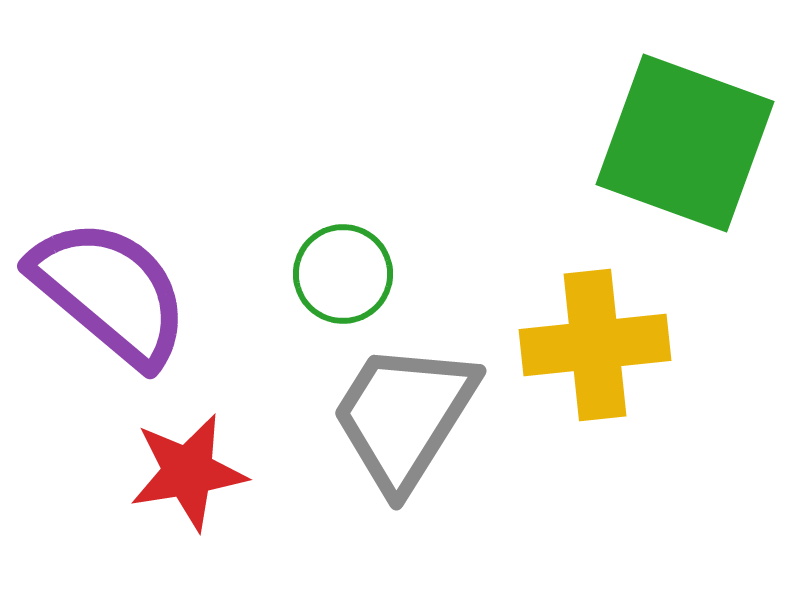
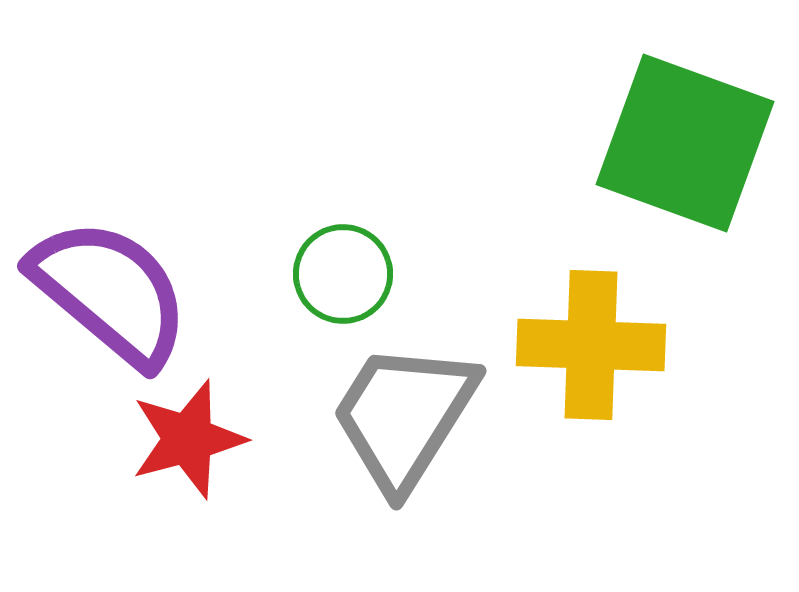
yellow cross: moved 4 px left; rotated 8 degrees clockwise
red star: moved 33 px up; rotated 6 degrees counterclockwise
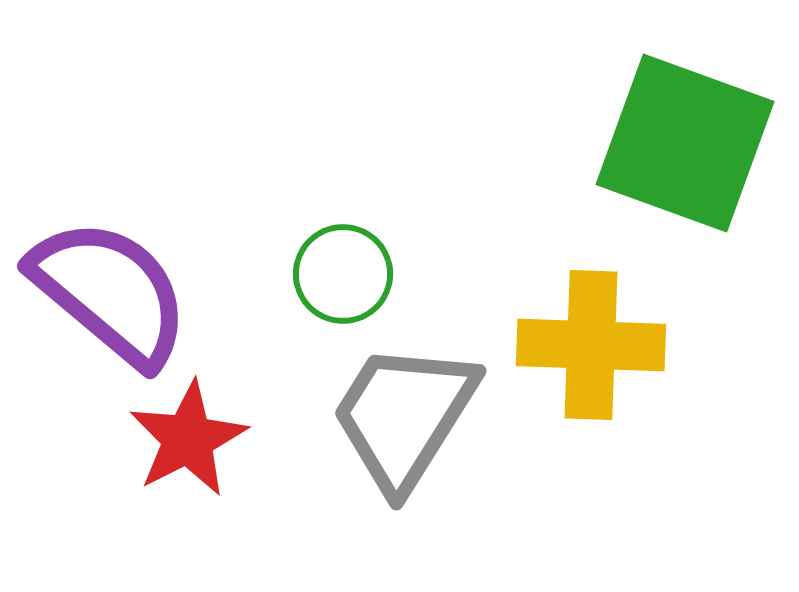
red star: rotated 12 degrees counterclockwise
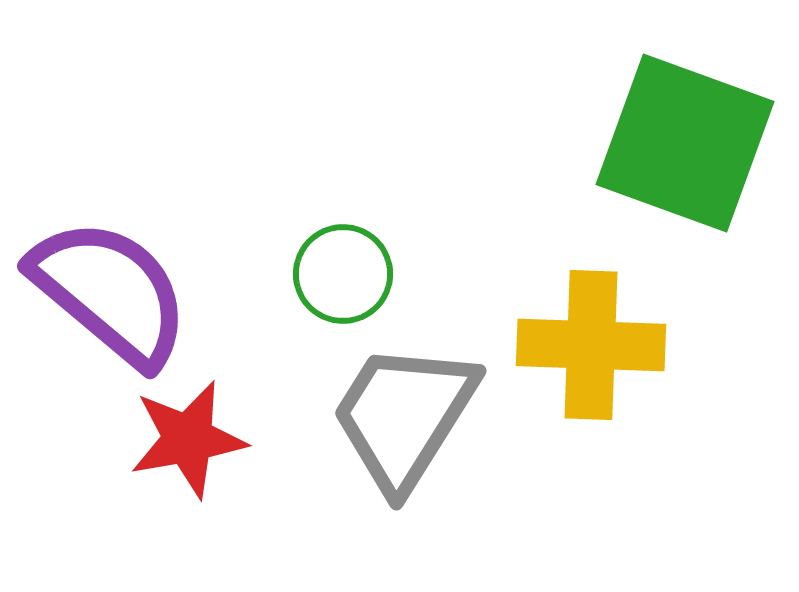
red star: rotated 17 degrees clockwise
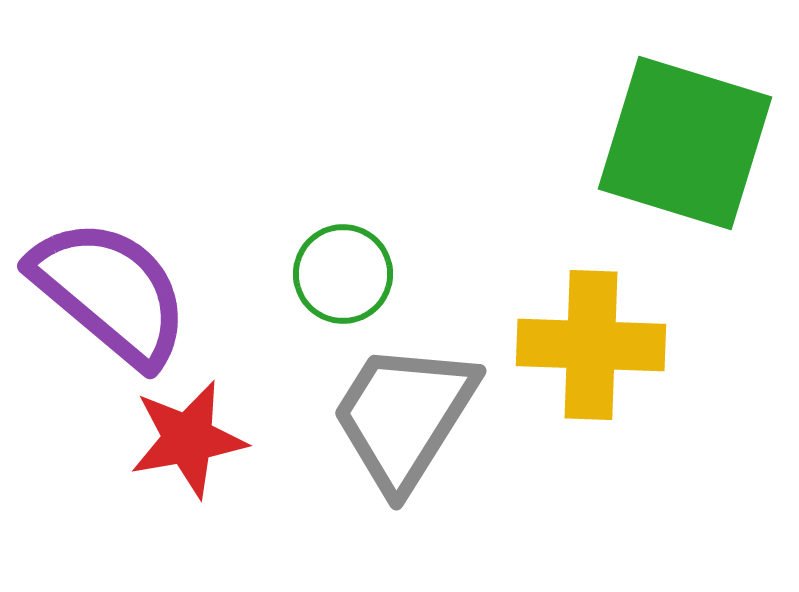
green square: rotated 3 degrees counterclockwise
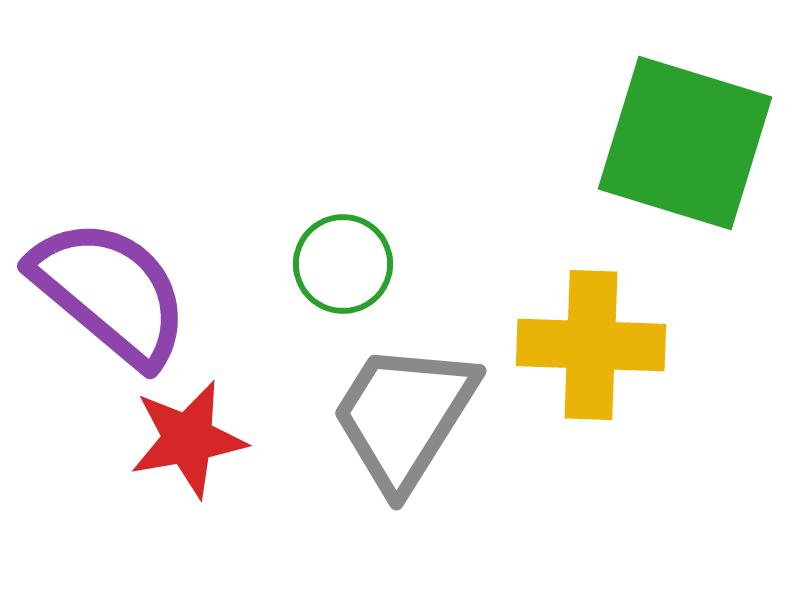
green circle: moved 10 px up
